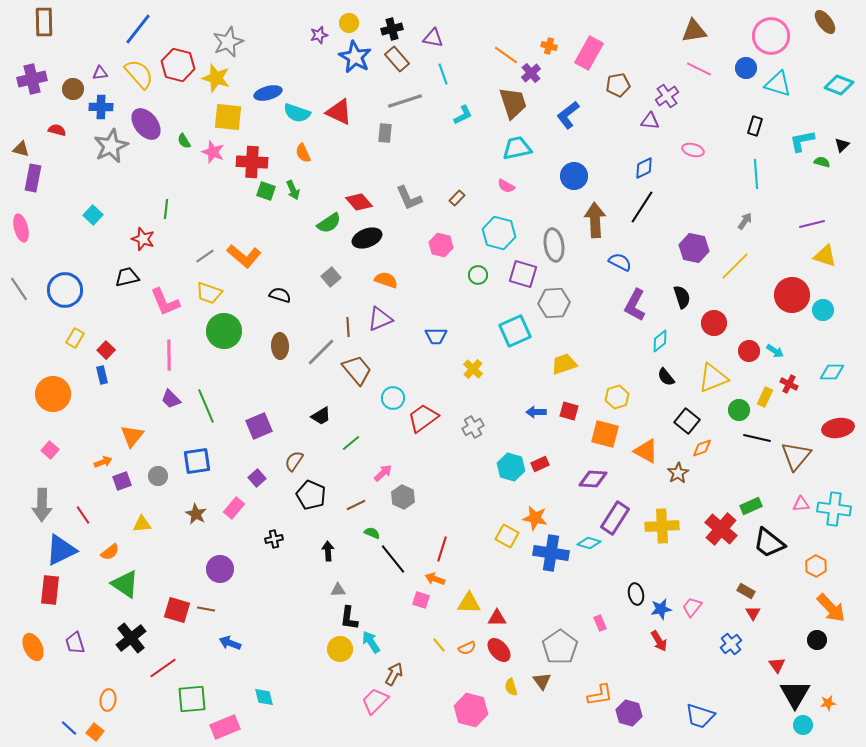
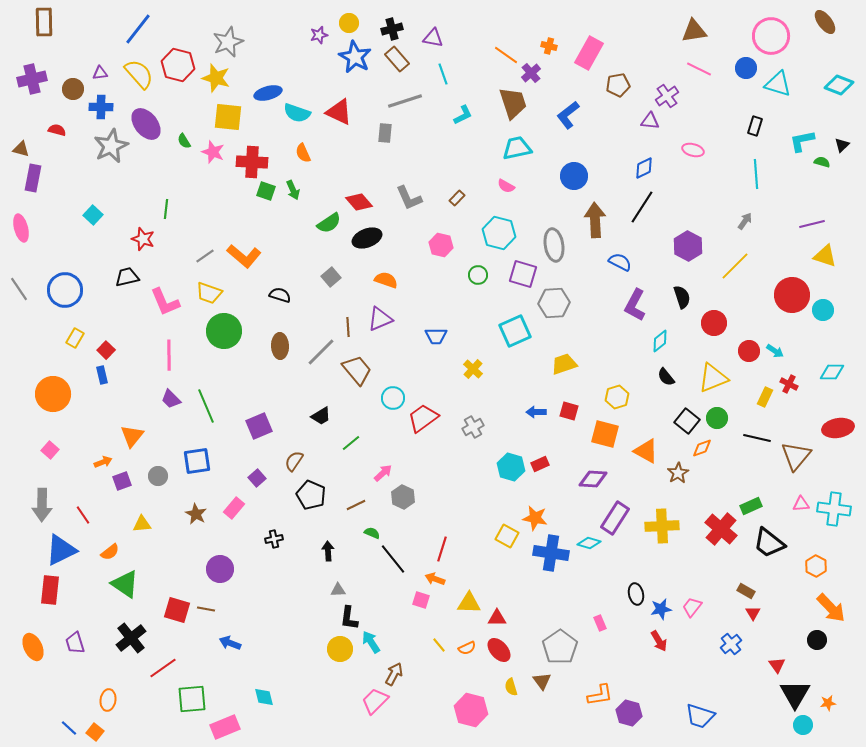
purple hexagon at (694, 248): moved 6 px left, 2 px up; rotated 16 degrees clockwise
green circle at (739, 410): moved 22 px left, 8 px down
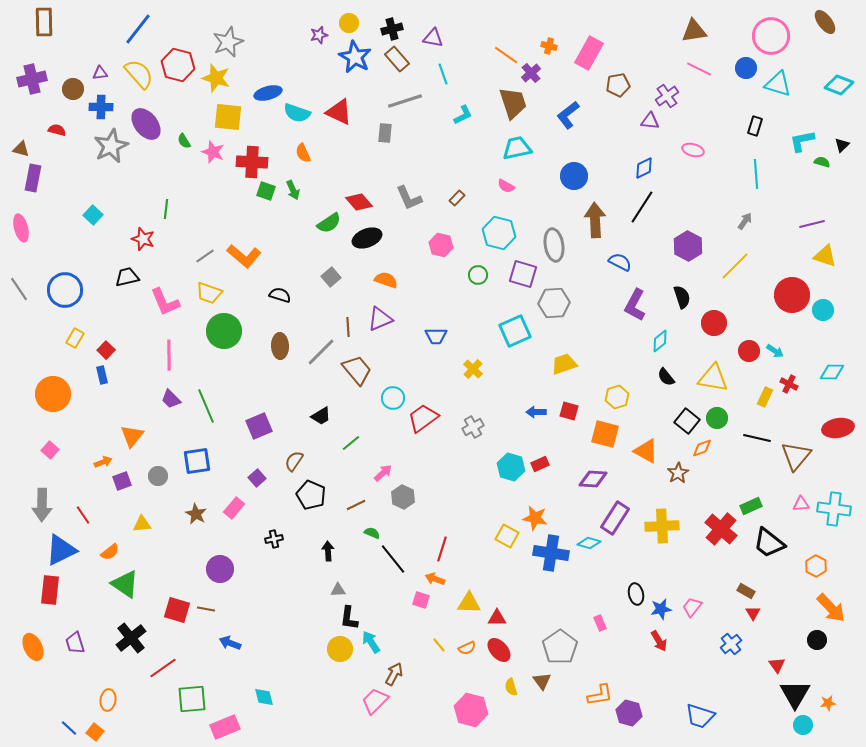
yellow triangle at (713, 378): rotated 32 degrees clockwise
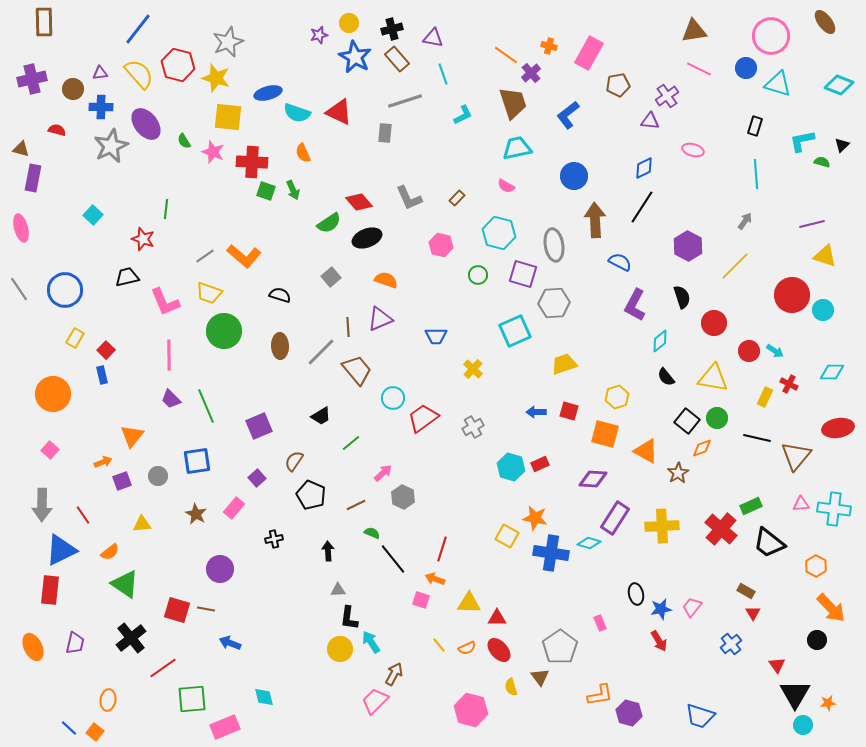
purple trapezoid at (75, 643): rotated 150 degrees counterclockwise
brown triangle at (542, 681): moved 2 px left, 4 px up
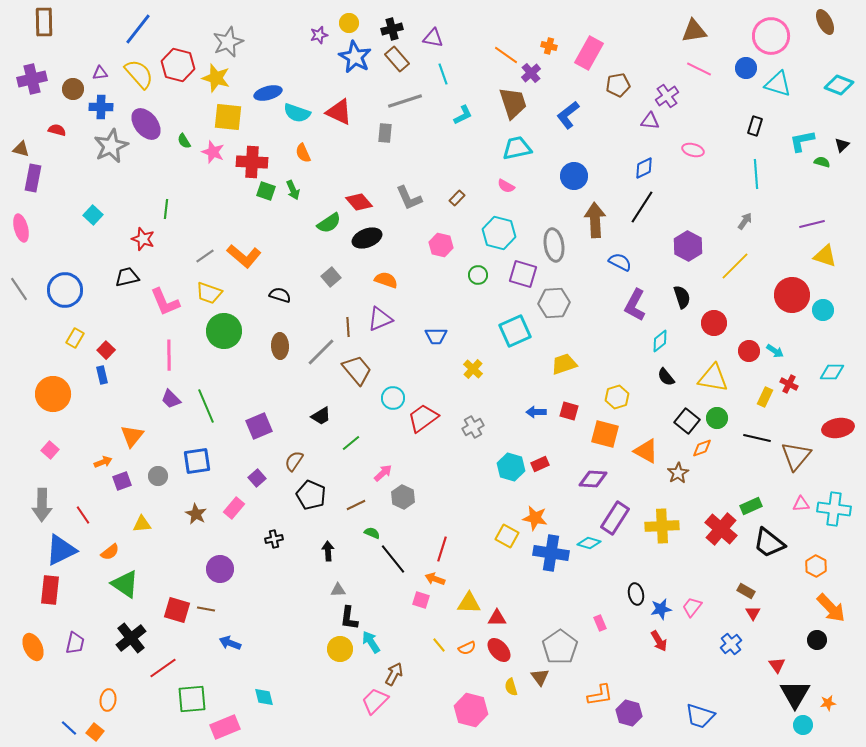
brown ellipse at (825, 22): rotated 10 degrees clockwise
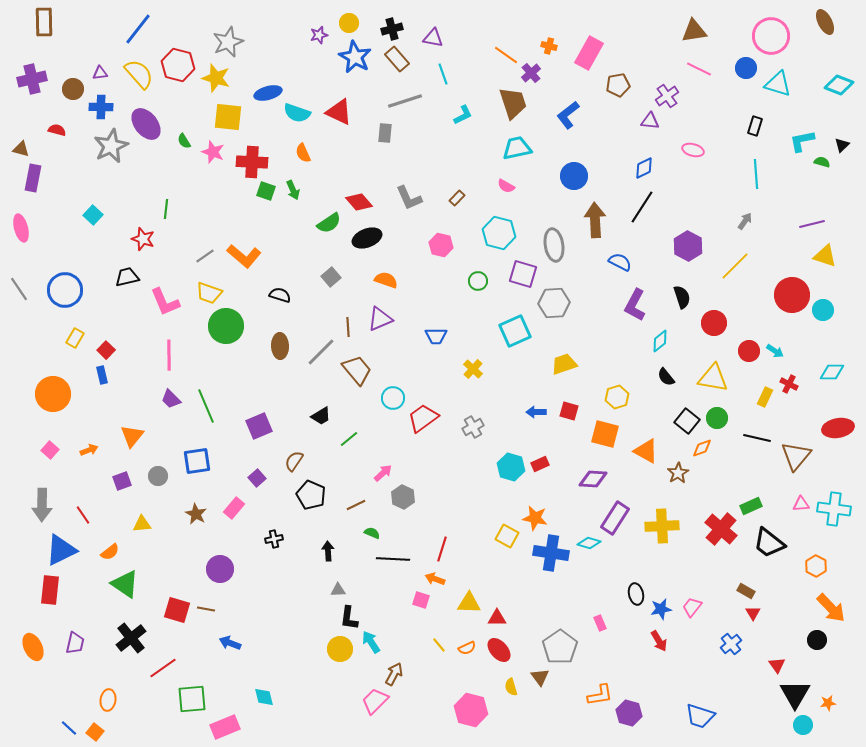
green circle at (478, 275): moved 6 px down
green circle at (224, 331): moved 2 px right, 5 px up
green line at (351, 443): moved 2 px left, 4 px up
orange arrow at (103, 462): moved 14 px left, 12 px up
black line at (393, 559): rotated 48 degrees counterclockwise
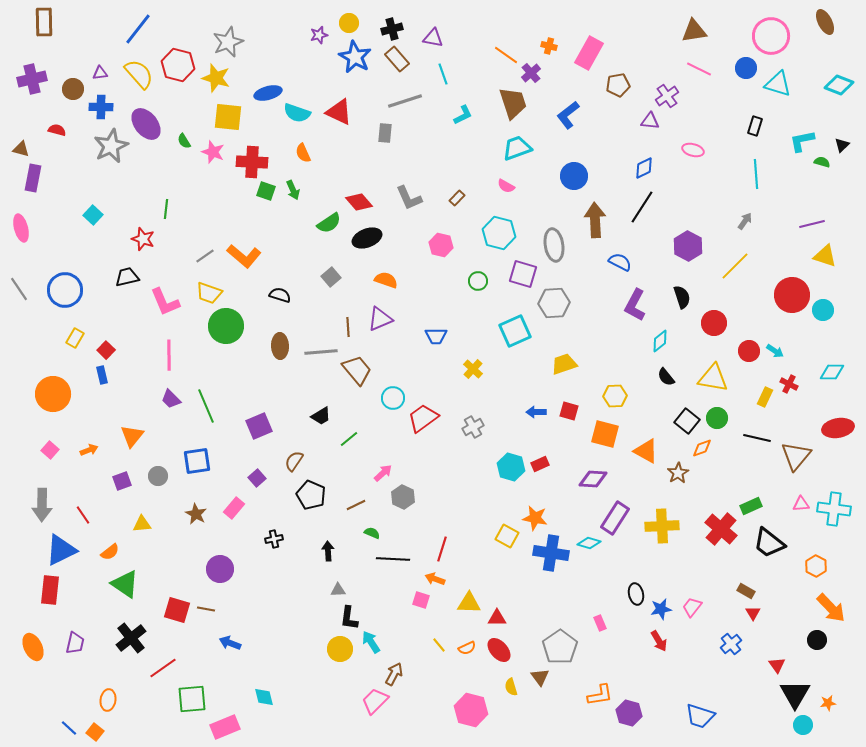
cyan trapezoid at (517, 148): rotated 8 degrees counterclockwise
gray line at (321, 352): rotated 40 degrees clockwise
yellow hexagon at (617, 397): moved 2 px left, 1 px up; rotated 15 degrees clockwise
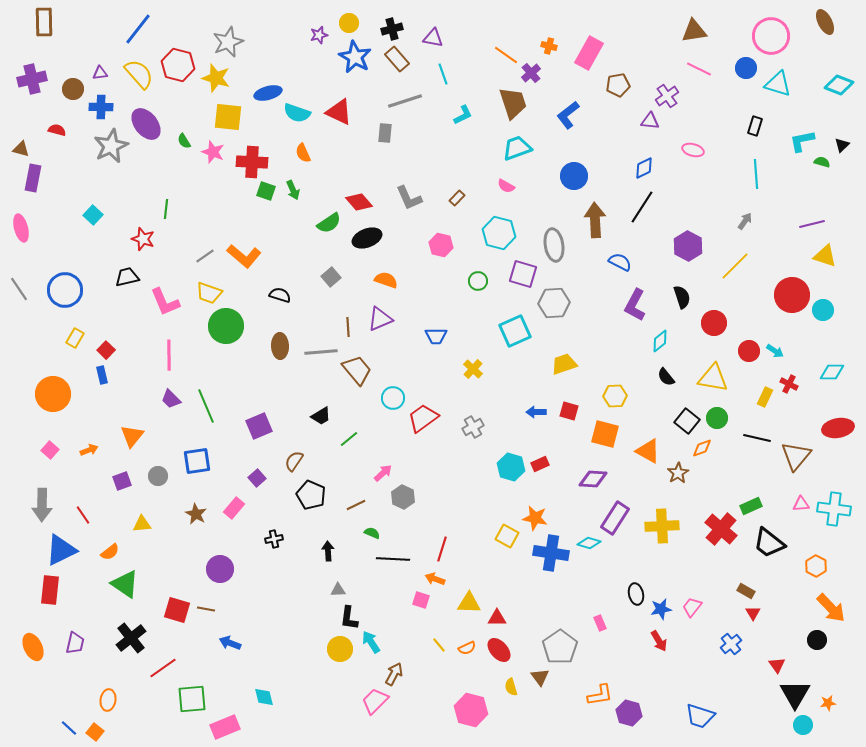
orange triangle at (646, 451): moved 2 px right
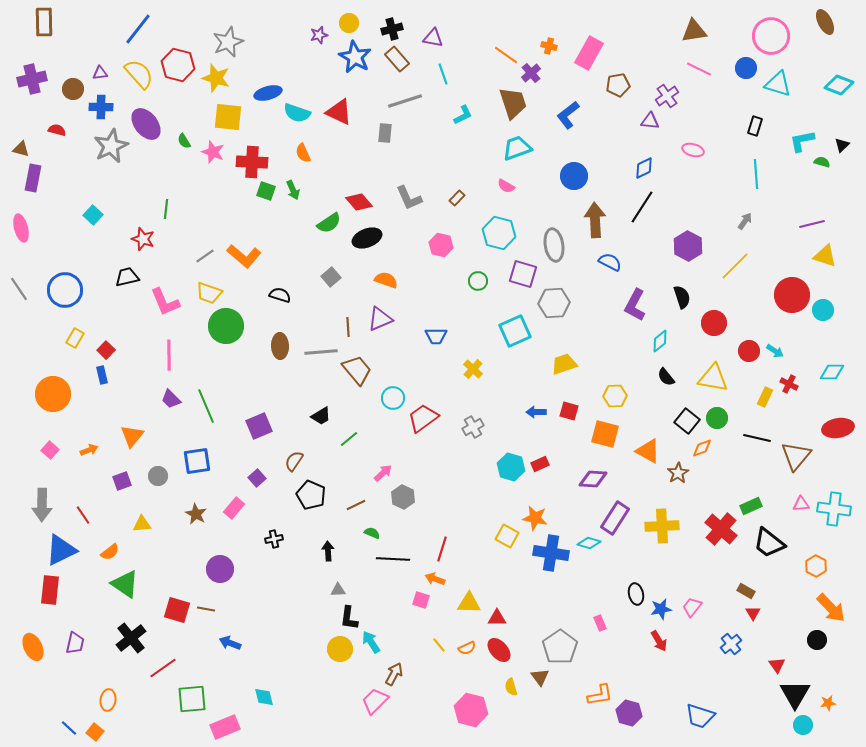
blue semicircle at (620, 262): moved 10 px left
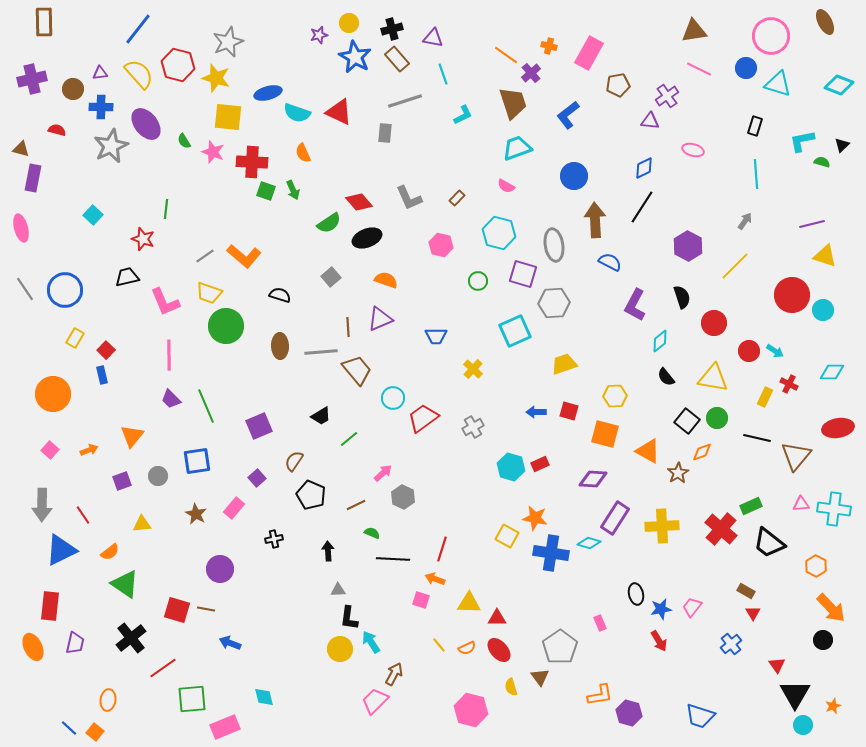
gray line at (19, 289): moved 6 px right
orange diamond at (702, 448): moved 4 px down
red rectangle at (50, 590): moved 16 px down
black circle at (817, 640): moved 6 px right
orange star at (828, 703): moved 5 px right, 3 px down; rotated 14 degrees counterclockwise
